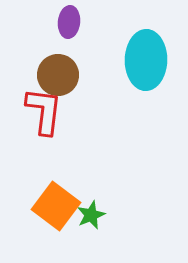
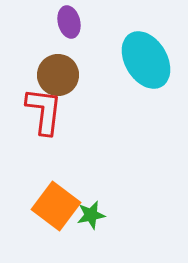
purple ellipse: rotated 20 degrees counterclockwise
cyan ellipse: rotated 32 degrees counterclockwise
green star: rotated 12 degrees clockwise
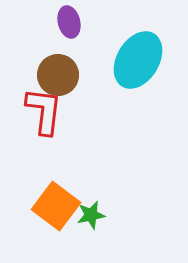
cyan ellipse: moved 8 px left; rotated 62 degrees clockwise
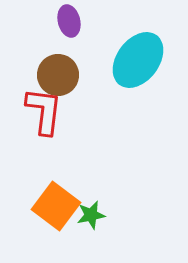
purple ellipse: moved 1 px up
cyan ellipse: rotated 6 degrees clockwise
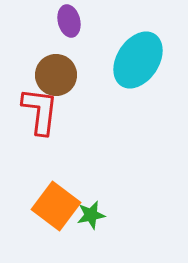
cyan ellipse: rotated 4 degrees counterclockwise
brown circle: moved 2 px left
red L-shape: moved 4 px left
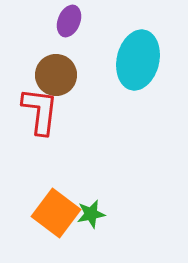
purple ellipse: rotated 36 degrees clockwise
cyan ellipse: rotated 20 degrees counterclockwise
orange square: moved 7 px down
green star: moved 1 px up
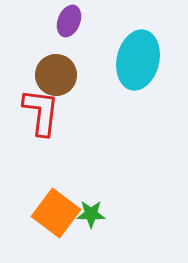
red L-shape: moved 1 px right, 1 px down
green star: rotated 12 degrees clockwise
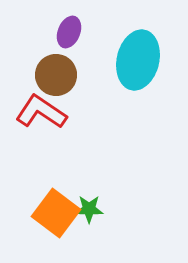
purple ellipse: moved 11 px down
red L-shape: rotated 63 degrees counterclockwise
green star: moved 2 px left, 5 px up
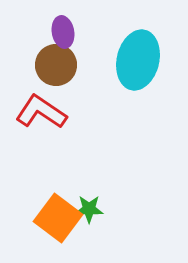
purple ellipse: moved 6 px left; rotated 32 degrees counterclockwise
brown circle: moved 10 px up
orange square: moved 2 px right, 5 px down
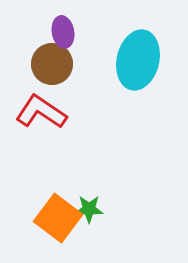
brown circle: moved 4 px left, 1 px up
